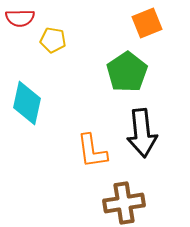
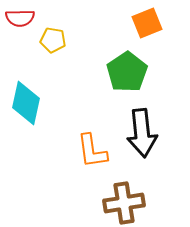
cyan diamond: moved 1 px left
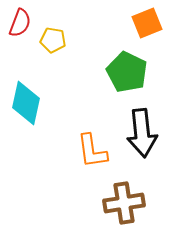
red semicircle: moved 5 px down; rotated 68 degrees counterclockwise
green pentagon: rotated 12 degrees counterclockwise
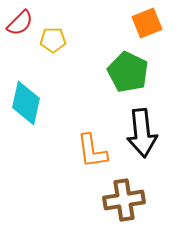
red semicircle: rotated 24 degrees clockwise
yellow pentagon: rotated 10 degrees counterclockwise
green pentagon: moved 1 px right
brown cross: moved 3 px up
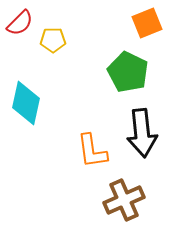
brown cross: rotated 15 degrees counterclockwise
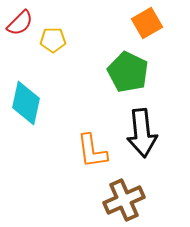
orange square: rotated 8 degrees counterclockwise
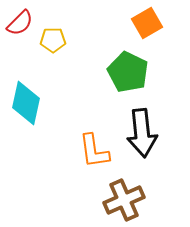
orange L-shape: moved 2 px right
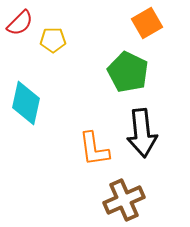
orange L-shape: moved 2 px up
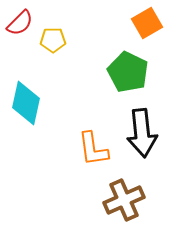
orange L-shape: moved 1 px left
